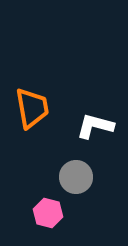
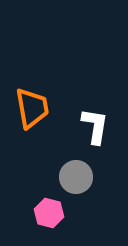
white L-shape: rotated 84 degrees clockwise
pink hexagon: moved 1 px right
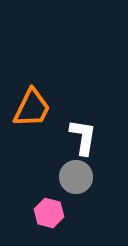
orange trapezoid: rotated 36 degrees clockwise
white L-shape: moved 12 px left, 11 px down
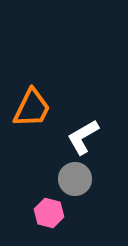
white L-shape: rotated 129 degrees counterclockwise
gray circle: moved 1 px left, 2 px down
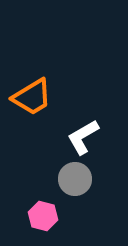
orange trapezoid: moved 11 px up; rotated 33 degrees clockwise
pink hexagon: moved 6 px left, 3 px down
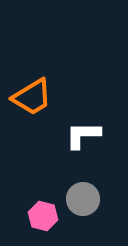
white L-shape: moved 2 px up; rotated 30 degrees clockwise
gray circle: moved 8 px right, 20 px down
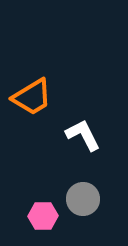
white L-shape: rotated 63 degrees clockwise
pink hexagon: rotated 16 degrees counterclockwise
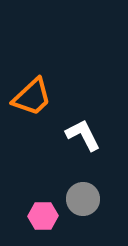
orange trapezoid: rotated 12 degrees counterclockwise
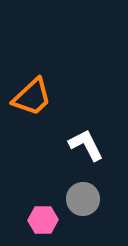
white L-shape: moved 3 px right, 10 px down
pink hexagon: moved 4 px down
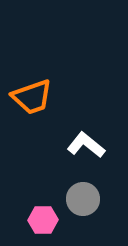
orange trapezoid: rotated 24 degrees clockwise
white L-shape: rotated 24 degrees counterclockwise
